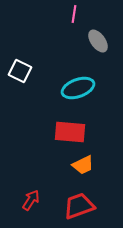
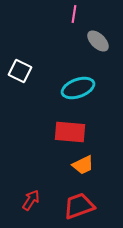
gray ellipse: rotated 10 degrees counterclockwise
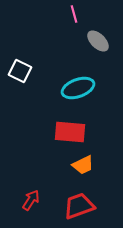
pink line: rotated 24 degrees counterclockwise
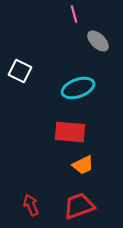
red arrow: moved 5 px down; rotated 55 degrees counterclockwise
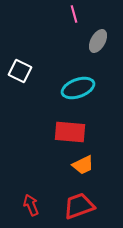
gray ellipse: rotated 75 degrees clockwise
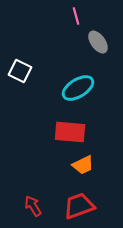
pink line: moved 2 px right, 2 px down
gray ellipse: moved 1 px down; rotated 65 degrees counterclockwise
cyan ellipse: rotated 12 degrees counterclockwise
red arrow: moved 2 px right, 1 px down; rotated 10 degrees counterclockwise
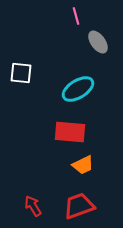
white square: moved 1 px right, 2 px down; rotated 20 degrees counterclockwise
cyan ellipse: moved 1 px down
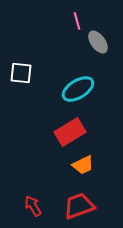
pink line: moved 1 px right, 5 px down
red rectangle: rotated 36 degrees counterclockwise
